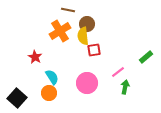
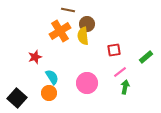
red square: moved 20 px right
red star: rotated 24 degrees clockwise
pink line: moved 2 px right
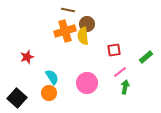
orange cross: moved 5 px right; rotated 15 degrees clockwise
red star: moved 8 px left
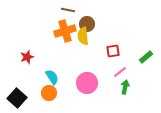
red square: moved 1 px left, 1 px down
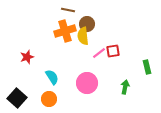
green rectangle: moved 1 px right, 10 px down; rotated 64 degrees counterclockwise
pink line: moved 21 px left, 19 px up
orange circle: moved 6 px down
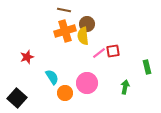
brown line: moved 4 px left
orange circle: moved 16 px right, 6 px up
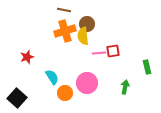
pink line: rotated 32 degrees clockwise
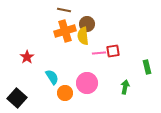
red star: rotated 16 degrees counterclockwise
